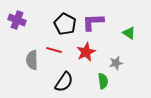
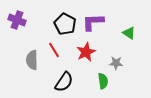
red line: rotated 42 degrees clockwise
gray star: rotated 16 degrees clockwise
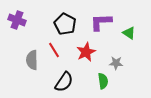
purple L-shape: moved 8 px right
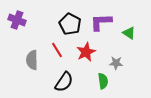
black pentagon: moved 5 px right
red line: moved 3 px right
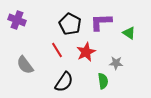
gray semicircle: moved 7 px left, 5 px down; rotated 36 degrees counterclockwise
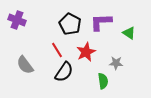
black semicircle: moved 10 px up
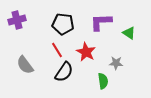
purple cross: rotated 36 degrees counterclockwise
black pentagon: moved 7 px left; rotated 20 degrees counterclockwise
red star: rotated 18 degrees counterclockwise
